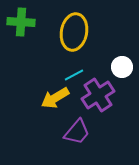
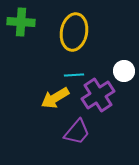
white circle: moved 2 px right, 4 px down
cyan line: rotated 24 degrees clockwise
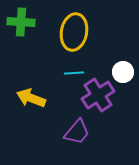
white circle: moved 1 px left, 1 px down
cyan line: moved 2 px up
yellow arrow: moved 24 px left; rotated 52 degrees clockwise
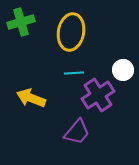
green cross: rotated 20 degrees counterclockwise
yellow ellipse: moved 3 px left
white circle: moved 2 px up
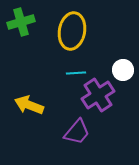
yellow ellipse: moved 1 px right, 1 px up
cyan line: moved 2 px right
yellow arrow: moved 2 px left, 7 px down
